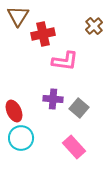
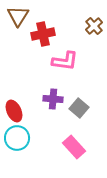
cyan circle: moved 4 px left
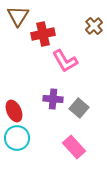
pink L-shape: rotated 52 degrees clockwise
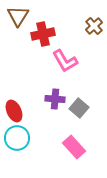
purple cross: moved 2 px right
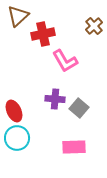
brown triangle: rotated 15 degrees clockwise
pink rectangle: rotated 50 degrees counterclockwise
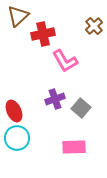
purple cross: rotated 24 degrees counterclockwise
gray square: moved 2 px right
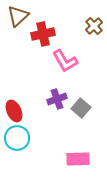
purple cross: moved 2 px right
pink rectangle: moved 4 px right, 12 px down
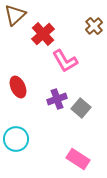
brown triangle: moved 3 px left, 1 px up
red cross: rotated 30 degrees counterclockwise
red ellipse: moved 4 px right, 24 px up
cyan circle: moved 1 px left, 1 px down
pink rectangle: rotated 35 degrees clockwise
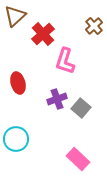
brown triangle: moved 1 px down
pink L-shape: rotated 48 degrees clockwise
red ellipse: moved 4 px up; rotated 10 degrees clockwise
pink rectangle: rotated 10 degrees clockwise
